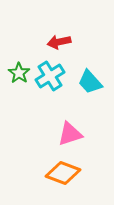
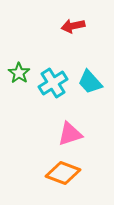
red arrow: moved 14 px right, 16 px up
cyan cross: moved 3 px right, 7 px down
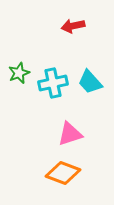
green star: rotated 15 degrees clockwise
cyan cross: rotated 20 degrees clockwise
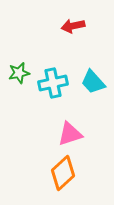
green star: rotated 10 degrees clockwise
cyan trapezoid: moved 3 px right
orange diamond: rotated 64 degrees counterclockwise
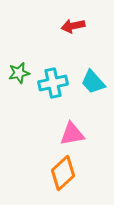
pink triangle: moved 2 px right; rotated 8 degrees clockwise
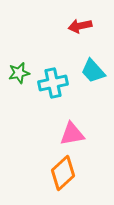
red arrow: moved 7 px right
cyan trapezoid: moved 11 px up
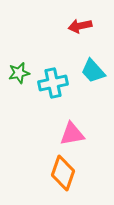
orange diamond: rotated 28 degrees counterclockwise
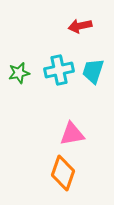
cyan trapezoid: rotated 60 degrees clockwise
cyan cross: moved 6 px right, 13 px up
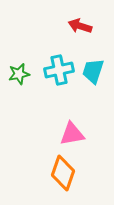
red arrow: rotated 30 degrees clockwise
green star: moved 1 px down
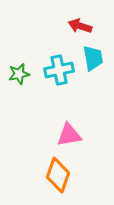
cyan trapezoid: moved 13 px up; rotated 152 degrees clockwise
pink triangle: moved 3 px left, 1 px down
orange diamond: moved 5 px left, 2 px down
